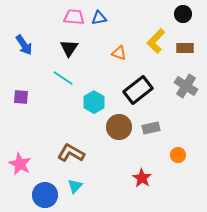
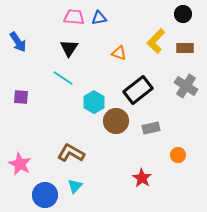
blue arrow: moved 6 px left, 3 px up
brown circle: moved 3 px left, 6 px up
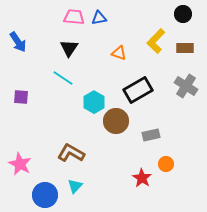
black rectangle: rotated 8 degrees clockwise
gray rectangle: moved 7 px down
orange circle: moved 12 px left, 9 px down
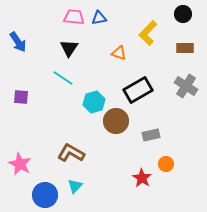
yellow L-shape: moved 8 px left, 8 px up
cyan hexagon: rotated 15 degrees clockwise
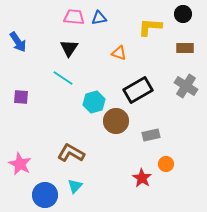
yellow L-shape: moved 2 px right, 6 px up; rotated 50 degrees clockwise
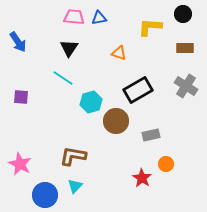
cyan hexagon: moved 3 px left
brown L-shape: moved 2 px right, 3 px down; rotated 20 degrees counterclockwise
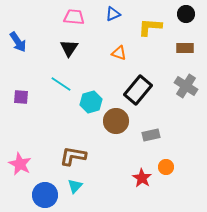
black circle: moved 3 px right
blue triangle: moved 14 px right, 4 px up; rotated 14 degrees counterclockwise
cyan line: moved 2 px left, 6 px down
black rectangle: rotated 20 degrees counterclockwise
orange circle: moved 3 px down
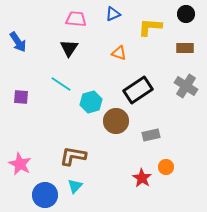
pink trapezoid: moved 2 px right, 2 px down
black rectangle: rotated 16 degrees clockwise
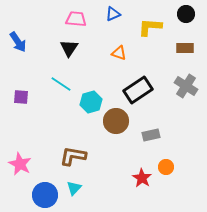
cyan triangle: moved 1 px left, 2 px down
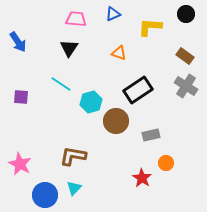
brown rectangle: moved 8 px down; rotated 36 degrees clockwise
orange circle: moved 4 px up
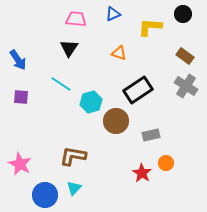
black circle: moved 3 px left
blue arrow: moved 18 px down
red star: moved 5 px up
